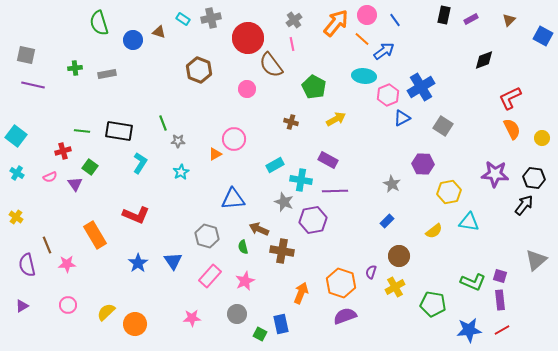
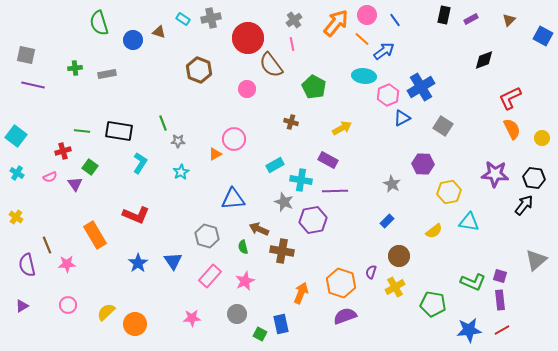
yellow arrow at (336, 119): moved 6 px right, 9 px down
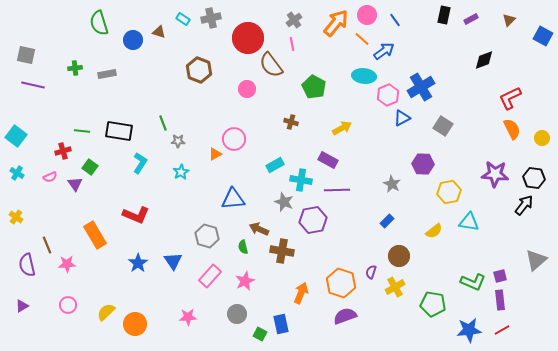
purple line at (335, 191): moved 2 px right, 1 px up
purple square at (500, 276): rotated 32 degrees counterclockwise
pink star at (192, 318): moved 4 px left, 1 px up
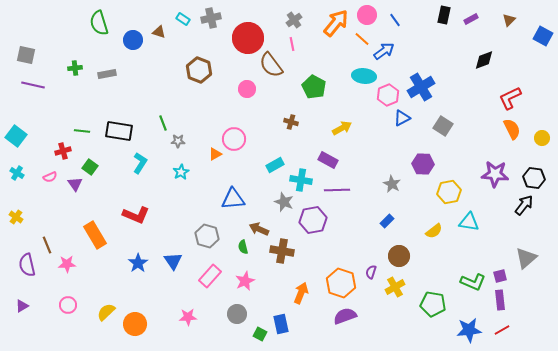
gray triangle at (536, 260): moved 10 px left, 2 px up
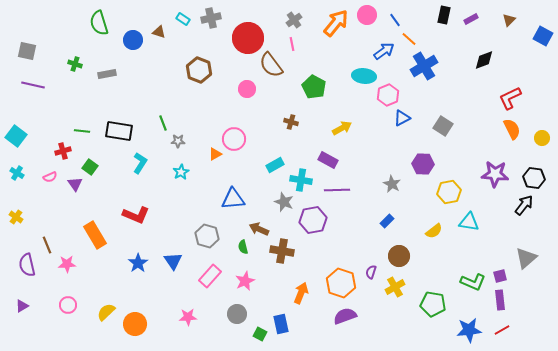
orange line at (362, 39): moved 47 px right
gray square at (26, 55): moved 1 px right, 4 px up
green cross at (75, 68): moved 4 px up; rotated 24 degrees clockwise
blue cross at (421, 87): moved 3 px right, 21 px up
